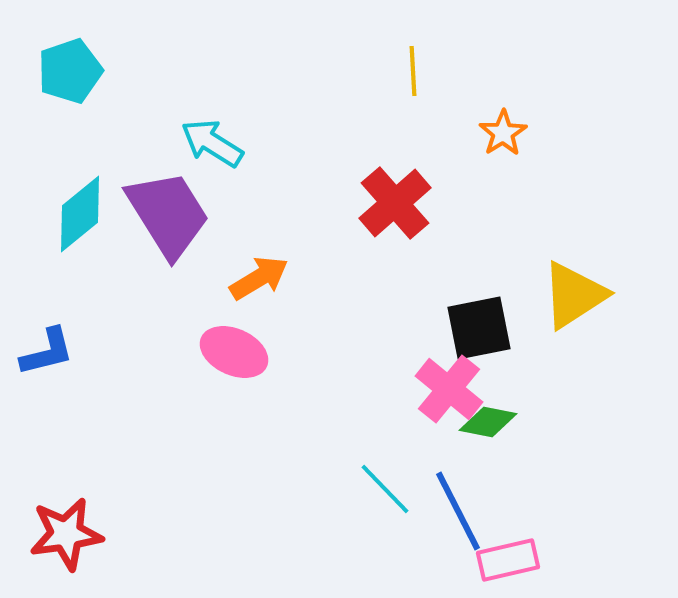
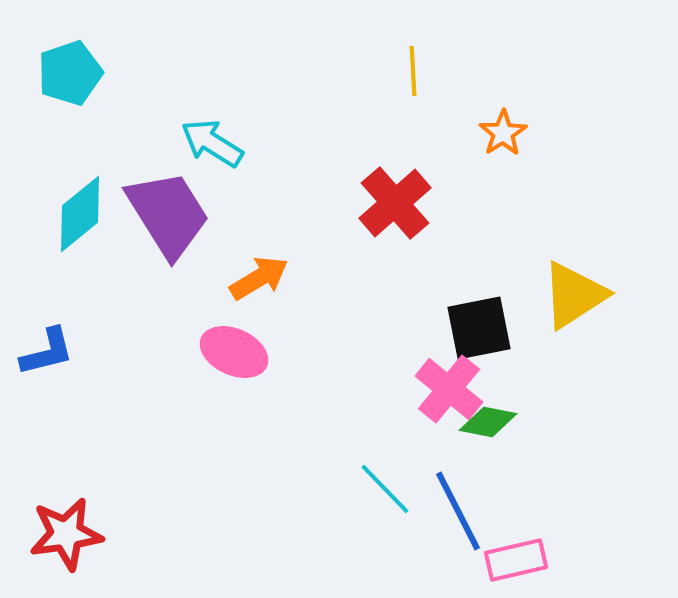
cyan pentagon: moved 2 px down
pink rectangle: moved 8 px right
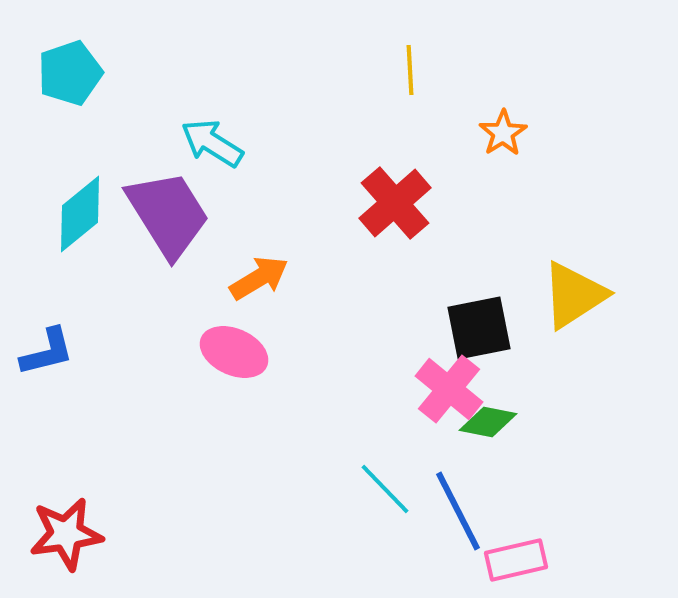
yellow line: moved 3 px left, 1 px up
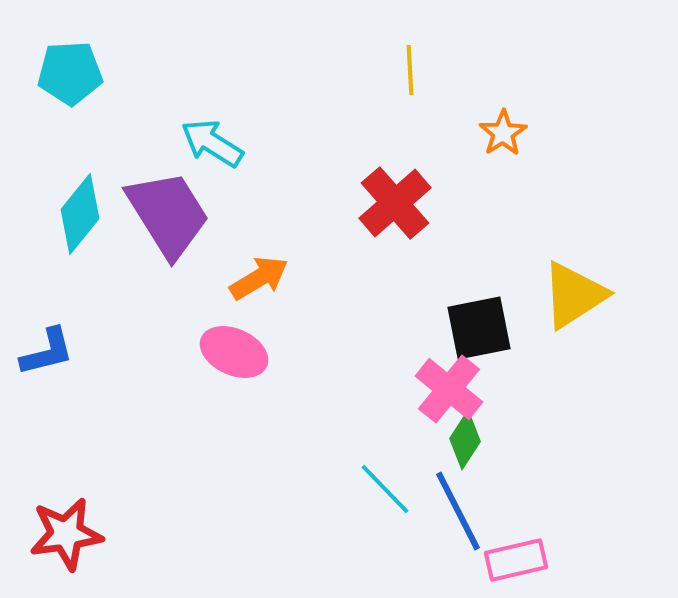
cyan pentagon: rotated 16 degrees clockwise
cyan diamond: rotated 12 degrees counterclockwise
green diamond: moved 23 px left, 18 px down; rotated 68 degrees counterclockwise
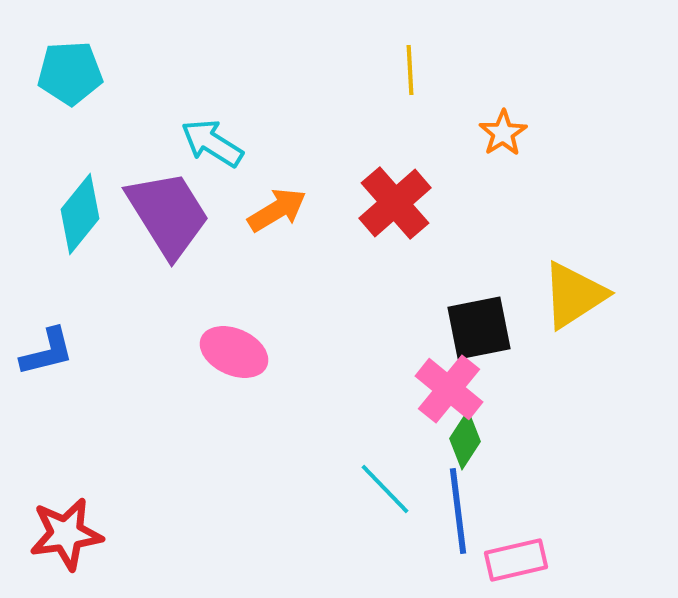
orange arrow: moved 18 px right, 68 px up
blue line: rotated 20 degrees clockwise
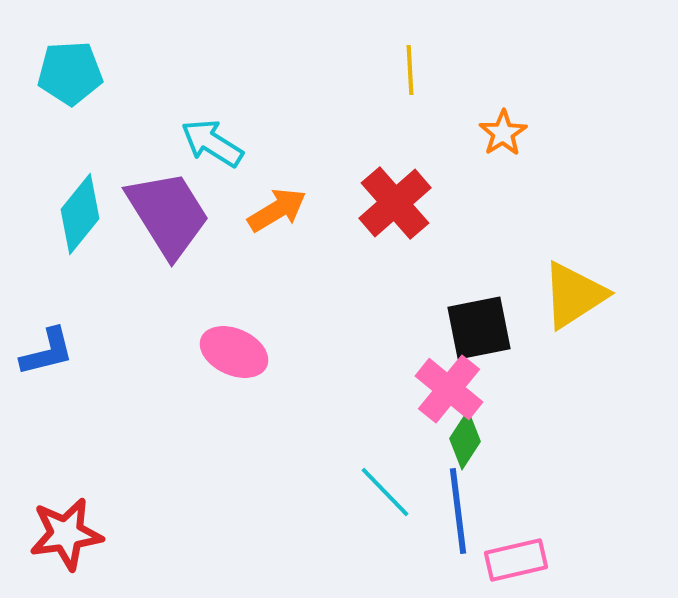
cyan line: moved 3 px down
